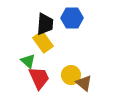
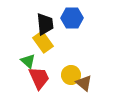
black trapezoid: rotated 10 degrees counterclockwise
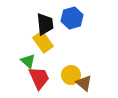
blue hexagon: rotated 15 degrees counterclockwise
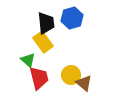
black trapezoid: moved 1 px right, 1 px up
green triangle: moved 1 px up
red trapezoid: rotated 10 degrees clockwise
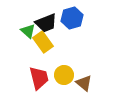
black trapezoid: rotated 75 degrees clockwise
green triangle: moved 29 px up
yellow circle: moved 7 px left
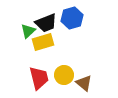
green triangle: rotated 35 degrees clockwise
yellow rectangle: rotated 70 degrees counterclockwise
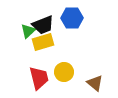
blue hexagon: rotated 15 degrees clockwise
black trapezoid: moved 3 px left, 2 px down
yellow circle: moved 3 px up
brown triangle: moved 11 px right
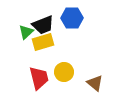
green triangle: moved 2 px left, 1 px down
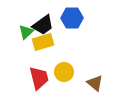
black trapezoid: rotated 15 degrees counterclockwise
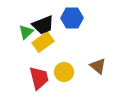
black trapezoid: rotated 15 degrees clockwise
yellow rectangle: rotated 20 degrees counterclockwise
brown triangle: moved 3 px right, 17 px up
